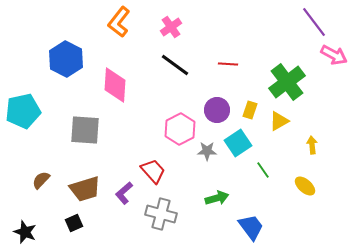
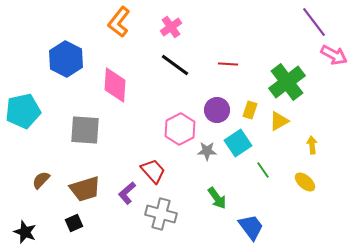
yellow ellipse: moved 4 px up
purple L-shape: moved 3 px right
green arrow: rotated 70 degrees clockwise
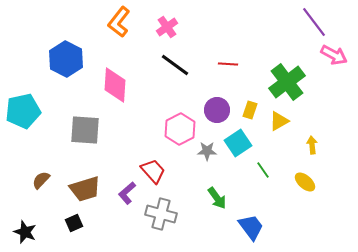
pink cross: moved 4 px left
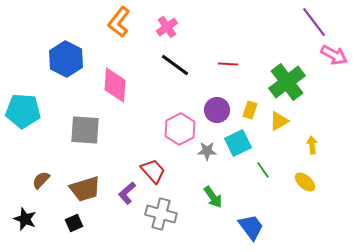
cyan pentagon: rotated 16 degrees clockwise
cyan square: rotated 8 degrees clockwise
green arrow: moved 4 px left, 1 px up
black star: moved 13 px up
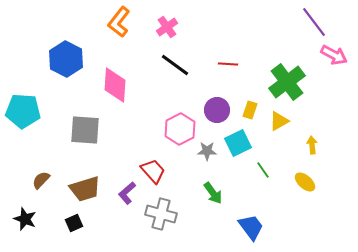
green arrow: moved 4 px up
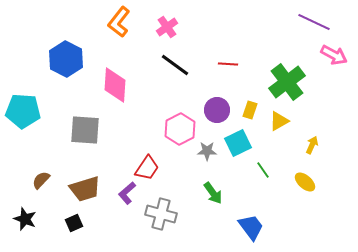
purple line: rotated 28 degrees counterclockwise
yellow arrow: rotated 30 degrees clockwise
red trapezoid: moved 6 px left, 3 px up; rotated 76 degrees clockwise
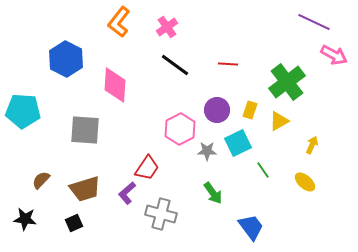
black star: rotated 15 degrees counterclockwise
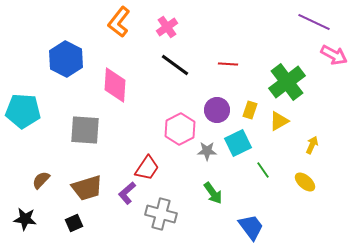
brown trapezoid: moved 2 px right, 1 px up
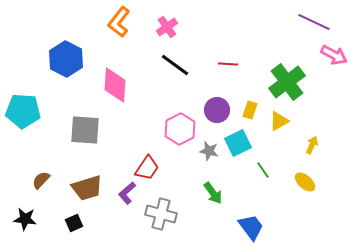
gray star: moved 2 px right; rotated 12 degrees clockwise
